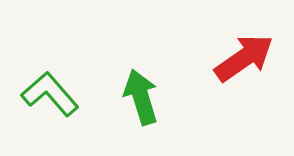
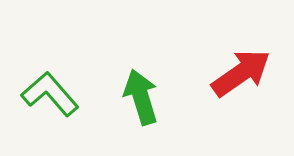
red arrow: moved 3 px left, 15 px down
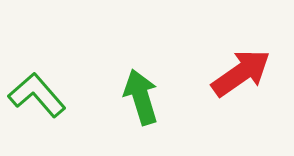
green L-shape: moved 13 px left, 1 px down
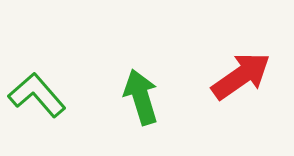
red arrow: moved 3 px down
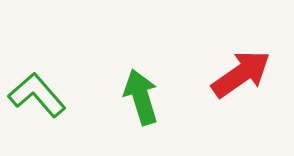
red arrow: moved 2 px up
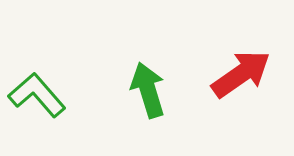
green arrow: moved 7 px right, 7 px up
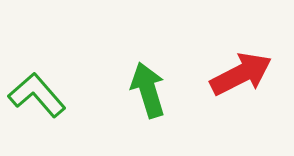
red arrow: rotated 8 degrees clockwise
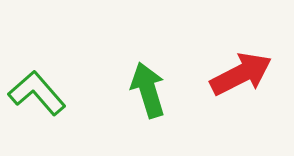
green L-shape: moved 2 px up
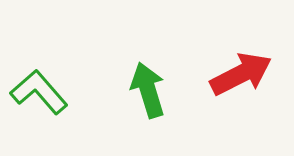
green L-shape: moved 2 px right, 1 px up
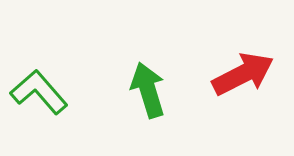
red arrow: moved 2 px right
